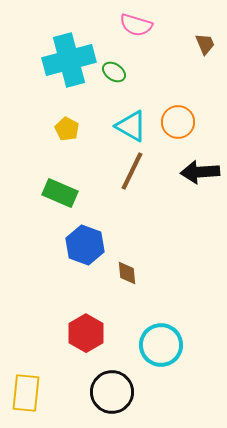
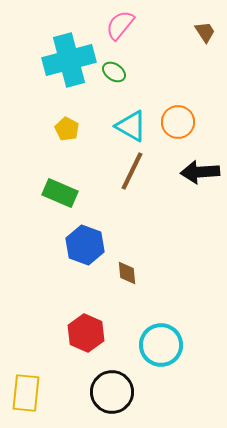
pink semicircle: moved 16 px left; rotated 112 degrees clockwise
brown trapezoid: moved 12 px up; rotated 10 degrees counterclockwise
red hexagon: rotated 6 degrees counterclockwise
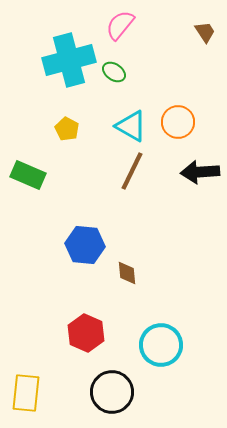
green rectangle: moved 32 px left, 18 px up
blue hexagon: rotated 15 degrees counterclockwise
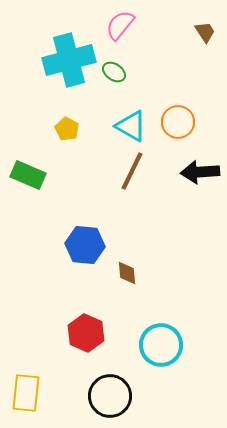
black circle: moved 2 px left, 4 px down
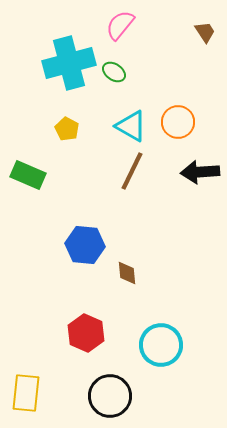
cyan cross: moved 3 px down
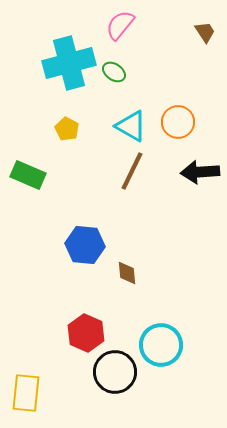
black circle: moved 5 px right, 24 px up
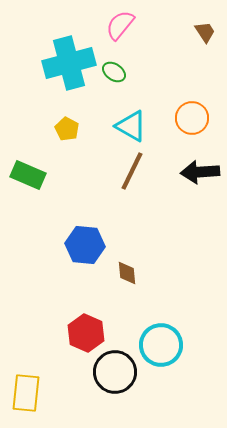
orange circle: moved 14 px right, 4 px up
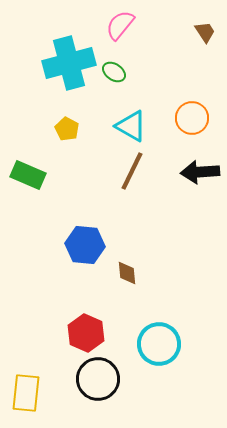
cyan circle: moved 2 px left, 1 px up
black circle: moved 17 px left, 7 px down
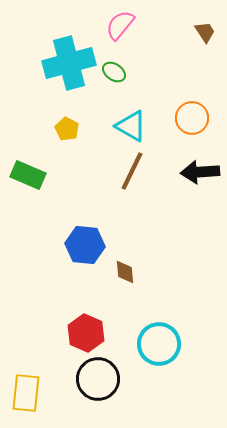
brown diamond: moved 2 px left, 1 px up
